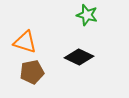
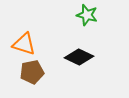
orange triangle: moved 1 px left, 2 px down
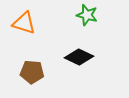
orange triangle: moved 21 px up
brown pentagon: rotated 15 degrees clockwise
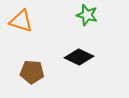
orange triangle: moved 3 px left, 2 px up
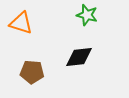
orange triangle: moved 2 px down
black diamond: rotated 32 degrees counterclockwise
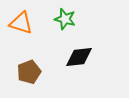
green star: moved 22 px left, 4 px down
brown pentagon: moved 3 px left; rotated 25 degrees counterclockwise
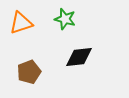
orange triangle: rotated 35 degrees counterclockwise
